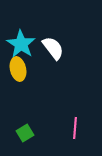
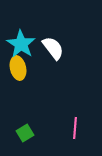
yellow ellipse: moved 1 px up
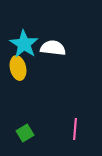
cyan star: moved 3 px right
white semicircle: rotated 45 degrees counterclockwise
pink line: moved 1 px down
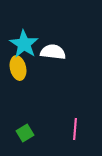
white semicircle: moved 4 px down
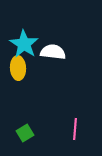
yellow ellipse: rotated 10 degrees clockwise
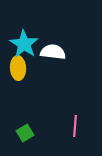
pink line: moved 3 px up
